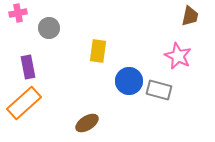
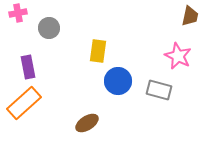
blue circle: moved 11 px left
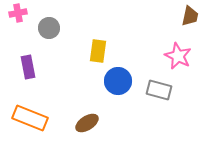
orange rectangle: moved 6 px right, 15 px down; rotated 64 degrees clockwise
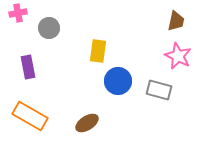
brown trapezoid: moved 14 px left, 5 px down
orange rectangle: moved 2 px up; rotated 8 degrees clockwise
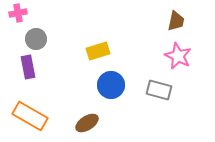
gray circle: moved 13 px left, 11 px down
yellow rectangle: rotated 65 degrees clockwise
blue circle: moved 7 px left, 4 px down
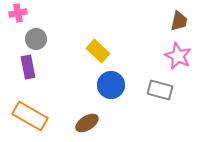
brown trapezoid: moved 3 px right
yellow rectangle: rotated 60 degrees clockwise
gray rectangle: moved 1 px right
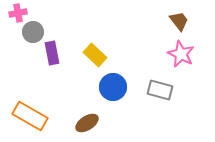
brown trapezoid: rotated 50 degrees counterclockwise
gray circle: moved 3 px left, 7 px up
yellow rectangle: moved 3 px left, 4 px down
pink star: moved 3 px right, 2 px up
purple rectangle: moved 24 px right, 14 px up
blue circle: moved 2 px right, 2 px down
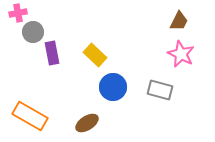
brown trapezoid: rotated 65 degrees clockwise
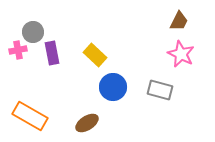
pink cross: moved 37 px down
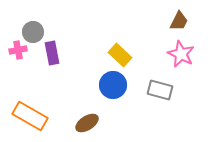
yellow rectangle: moved 25 px right
blue circle: moved 2 px up
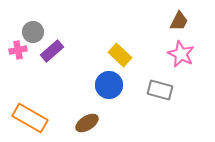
purple rectangle: moved 2 px up; rotated 60 degrees clockwise
blue circle: moved 4 px left
orange rectangle: moved 2 px down
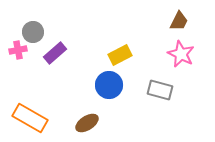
purple rectangle: moved 3 px right, 2 px down
yellow rectangle: rotated 70 degrees counterclockwise
